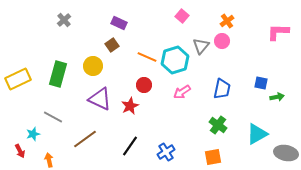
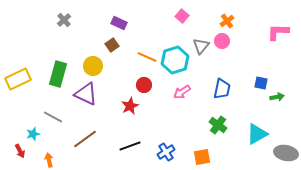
purple triangle: moved 14 px left, 5 px up
black line: rotated 35 degrees clockwise
orange square: moved 11 px left
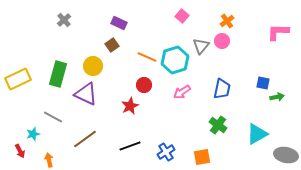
blue square: moved 2 px right
gray ellipse: moved 2 px down
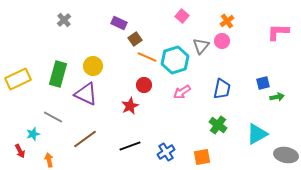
brown square: moved 23 px right, 6 px up
blue square: rotated 24 degrees counterclockwise
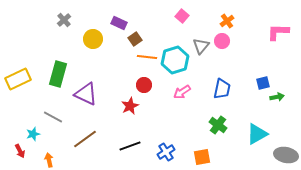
orange line: rotated 18 degrees counterclockwise
yellow circle: moved 27 px up
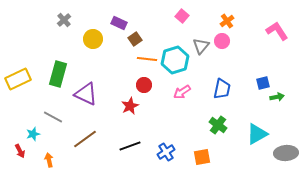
pink L-shape: moved 1 px left, 1 px up; rotated 55 degrees clockwise
orange line: moved 2 px down
gray ellipse: moved 2 px up; rotated 15 degrees counterclockwise
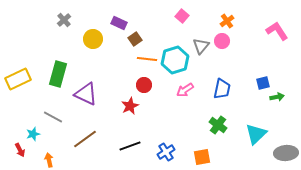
pink arrow: moved 3 px right, 2 px up
cyan triangle: moved 1 px left; rotated 15 degrees counterclockwise
red arrow: moved 1 px up
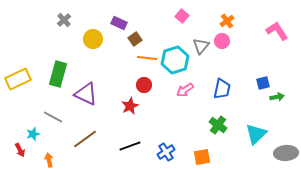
orange line: moved 1 px up
